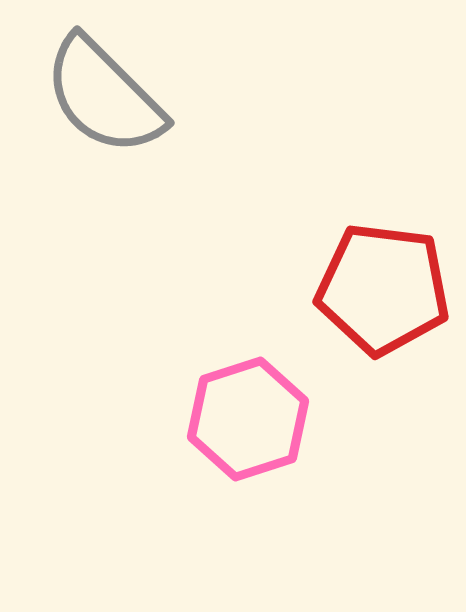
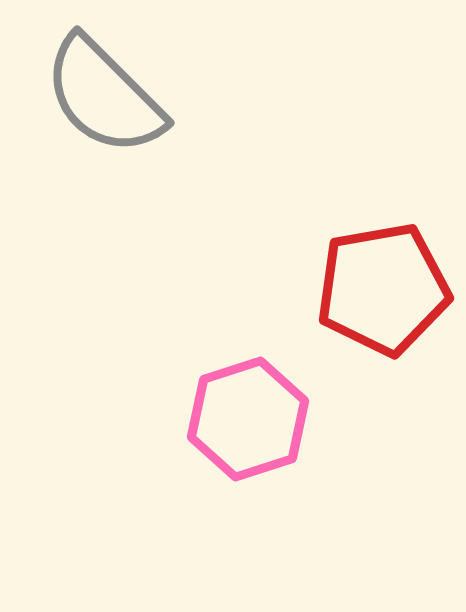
red pentagon: rotated 17 degrees counterclockwise
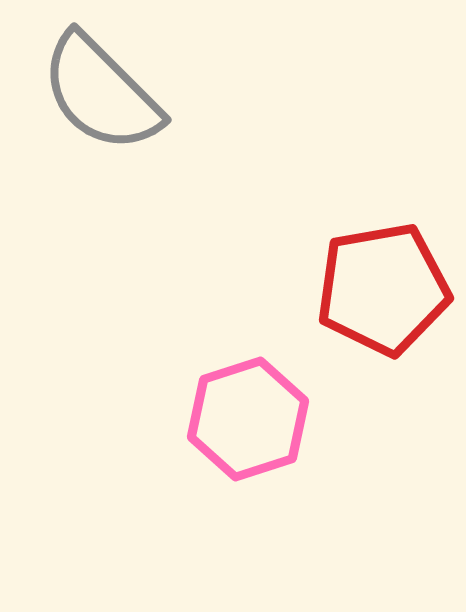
gray semicircle: moved 3 px left, 3 px up
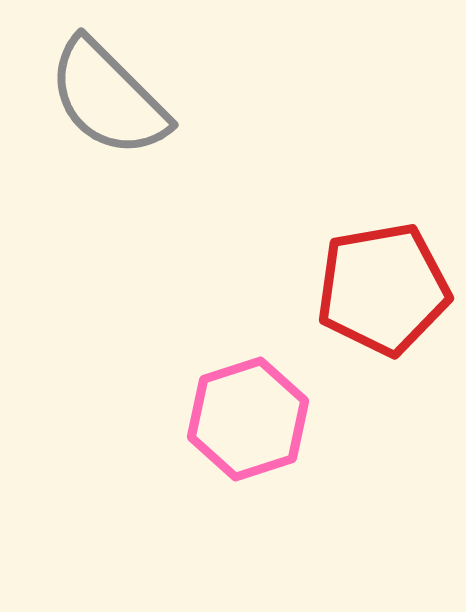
gray semicircle: moved 7 px right, 5 px down
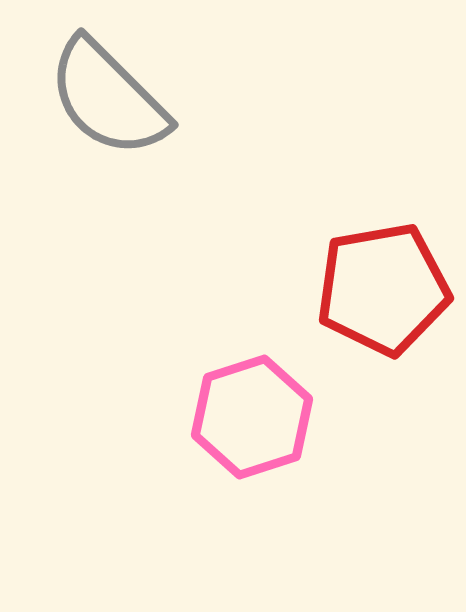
pink hexagon: moved 4 px right, 2 px up
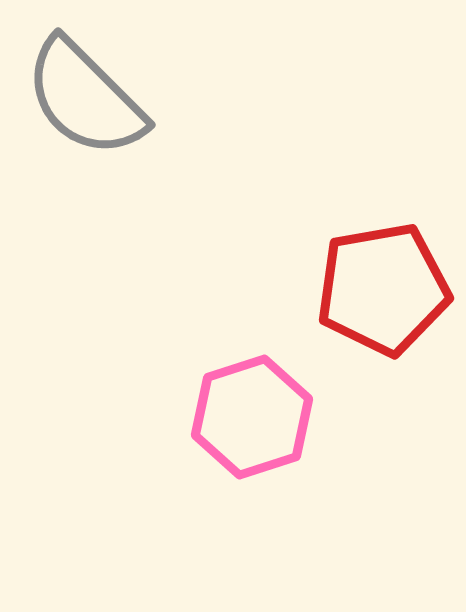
gray semicircle: moved 23 px left
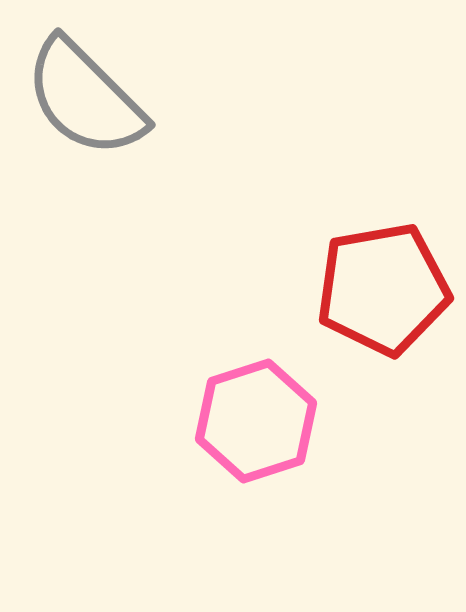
pink hexagon: moved 4 px right, 4 px down
